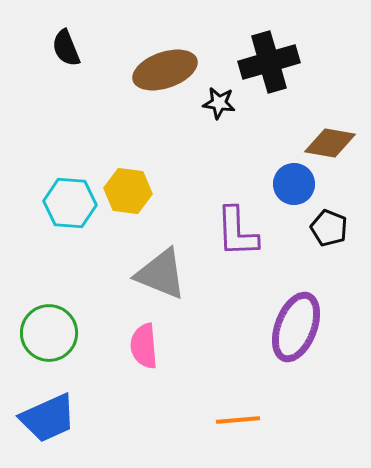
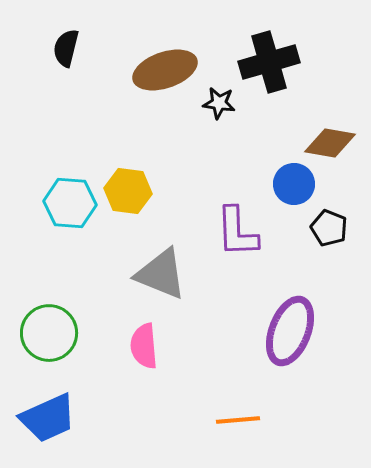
black semicircle: rotated 36 degrees clockwise
purple ellipse: moved 6 px left, 4 px down
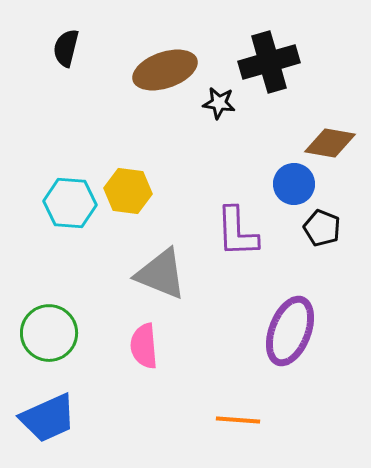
black pentagon: moved 7 px left
orange line: rotated 9 degrees clockwise
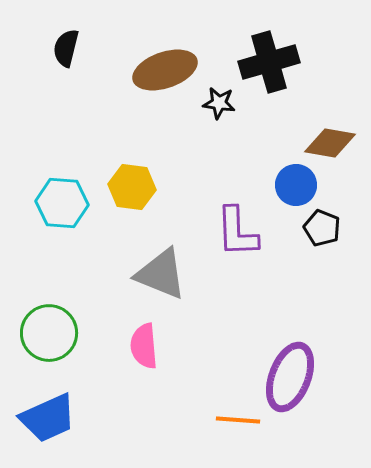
blue circle: moved 2 px right, 1 px down
yellow hexagon: moved 4 px right, 4 px up
cyan hexagon: moved 8 px left
purple ellipse: moved 46 px down
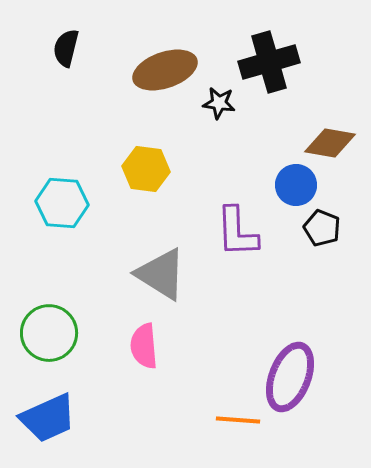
yellow hexagon: moved 14 px right, 18 px up
gray triangle: rotated 10 degrees clockwise
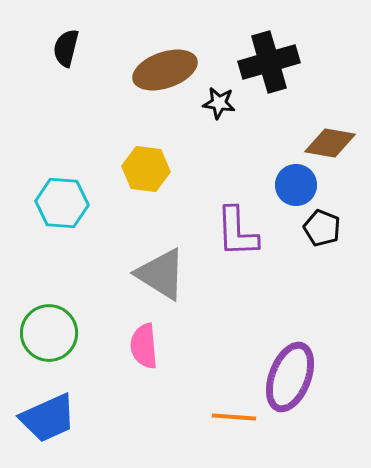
orange line: moved 4 px left, 3 px up
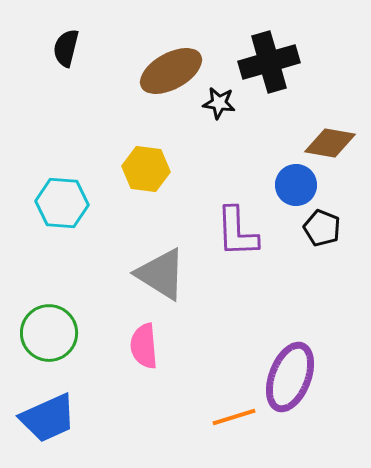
brown ellipse: moved 6 px right, 1 px down; rotated 10 degrees counterclockwise
orange line: rotated 21 degrees counterclockwise
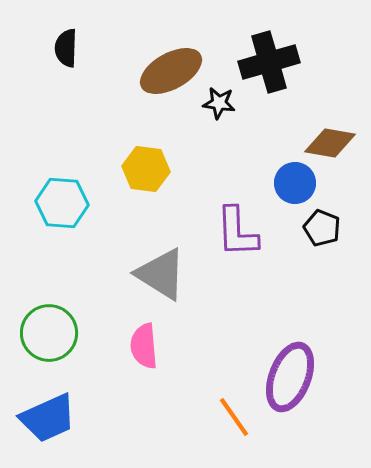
black semicircle: rotated 12 degrees counterclockwise
blue circle: moved 1 px left, 2 px up
orange line: rotated 72 degrees clockwise
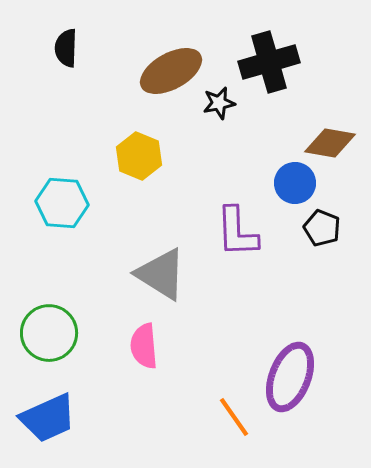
black star: rotated 20 degrees counterclockwise
yellow hexagon: moved 7 px left, 13 px up; rotated 15 degrees clockwise
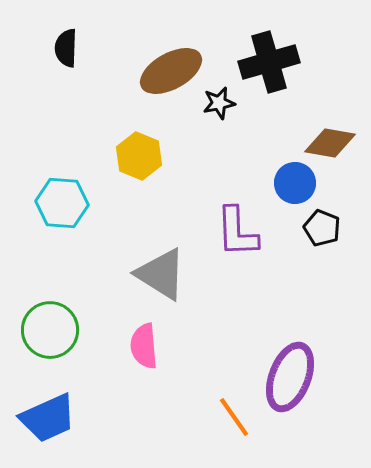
green circle: moved 1 px right, 3 px up
